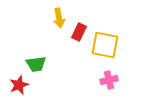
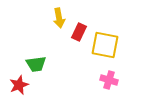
pink cross: rotated 30 degrees clockwise
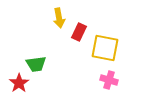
yellow square: moved 3 px down
red star: moved 2 px up; rotated 12 degrees counterclockwise
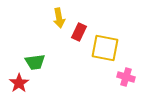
green trapezoid: moved 1 px left, 2 px up
pink cross: moved 17 px right, 3 px up
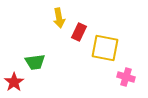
red star: moved 5 px left, 1 px up
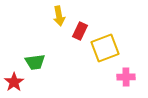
yellow arrow: moved 2 px up
red rectangle: moved 1 px right, 1 px up
yellow square: rotated 32 degrees counterclockwise
pink cross: rotated 18 degrees counterclockwise
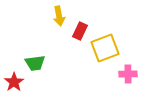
green trapezoid: moved 1 px down
pink cross: moved 2 px right, 3 px up
